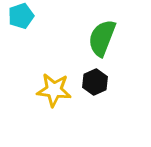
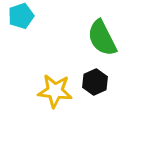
green semicircle: rotated 48 degrees counterclockwise
yellow star: moved 1 px right, 1 px down
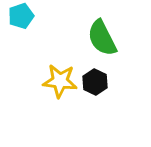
black hexagon: rotated 10 degrees counterclockwise
yellow star: moved 5 px right, 10 px up
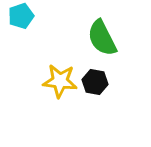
black hexagon: rotated 15 degrees counterclockwise
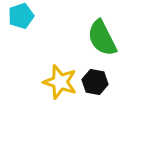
yellow star: moved 1 px down; rotated 12 degrees clockwise
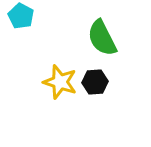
cyan pentagon: rotated 25 degrees counterclockwise
black hexagon: rotated 15 degrees counterclockwise
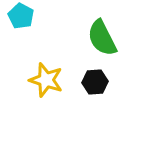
yellow star: moved 14 px left, 2 px up
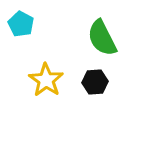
cyan pentagon: moved 8 px down
yellow star: rotated 16 degrees clockwise
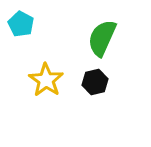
green semicircle: rotated 51 degrees clockwise
black hexagon: rotated 10 degrees counterclockwise
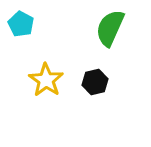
green semicircle: moved 8 px right, 10 px up
